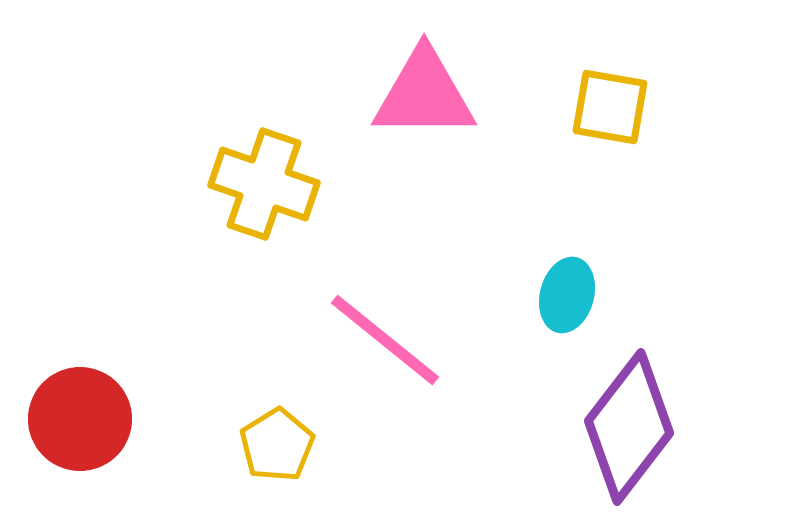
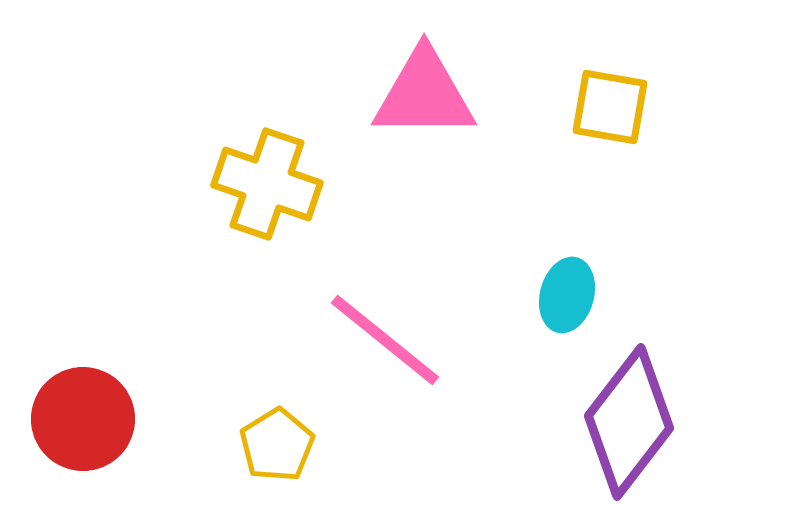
yellow cross: moved 3 px right
red circle: moved 3 px right
purple diamond: moved 5 px up
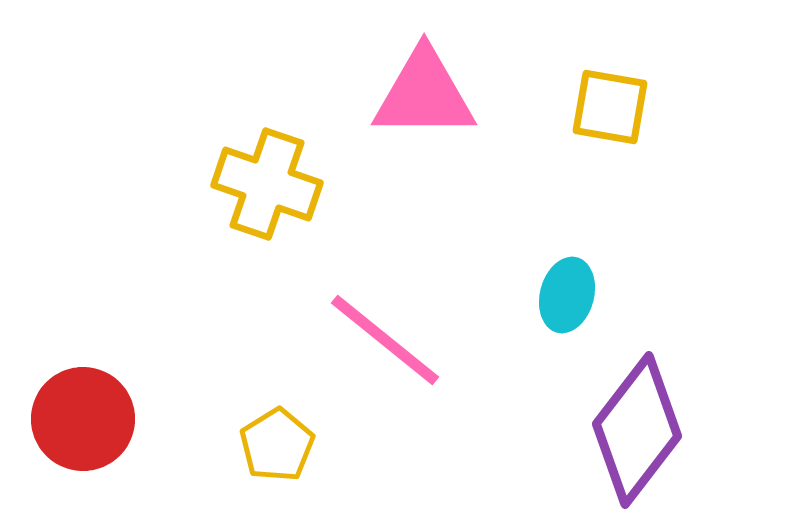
purple diamond: moved 8 px right, 8 px down
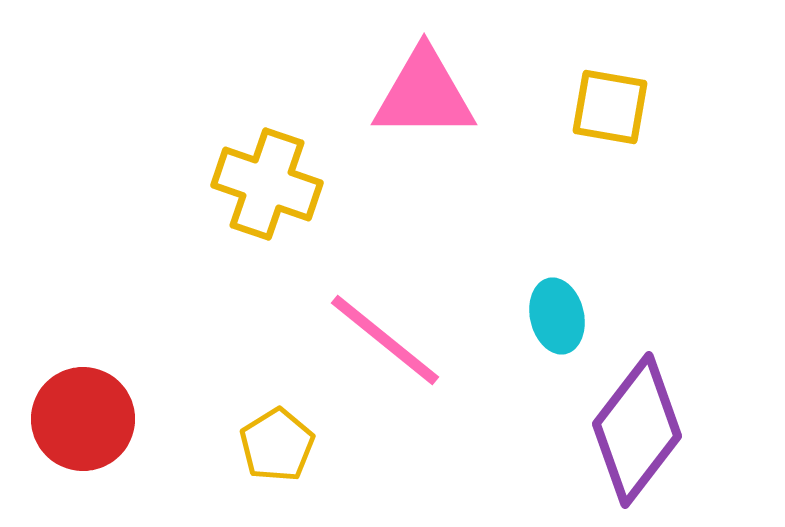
cyan ellipse: moved 10 px left, 21 px down; rotated 28 degrees counterclockwise
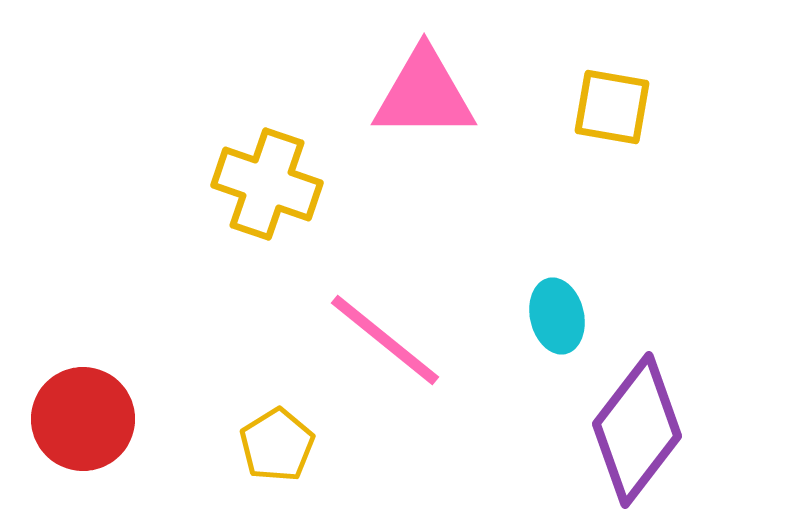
yellow square: moved 2 px right
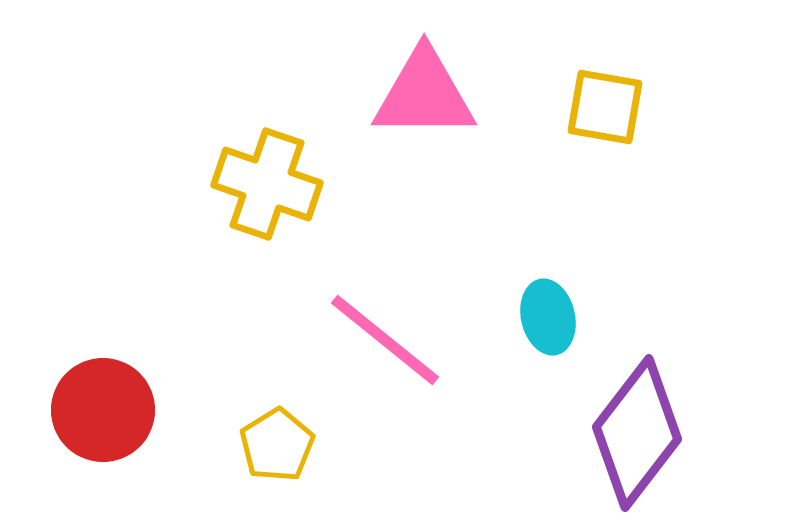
yellow square: moved 7 px left
cyan ellipse: moved 9 px left, 1 px down
red circle: moved 20 px right, 9 px up
purple diamond: moved 3 px down
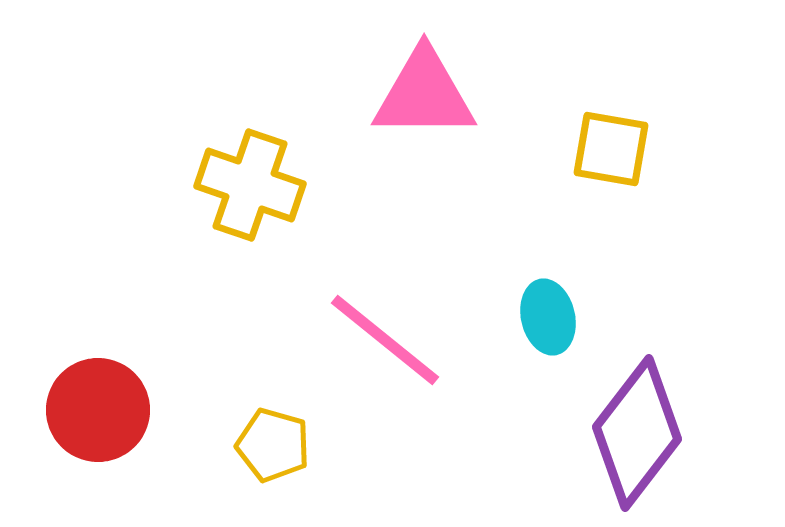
yellow square: moved 6 px right, 42 px down
yellow cross: moved 17 px left, 1 px down
red circle: moved 5 px left
yellow pentagon: moved 4 px left; rotated 24 degrees counterclockwise
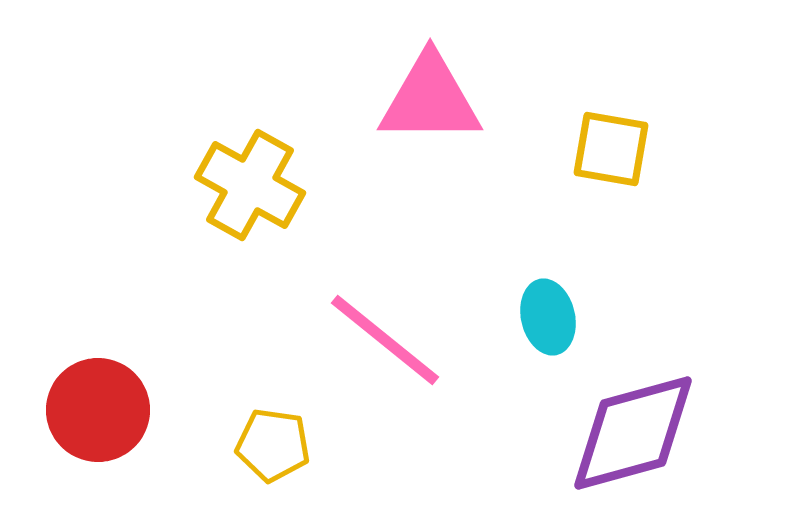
pink triangle: moved 6 px right, 5 px down
yellow cross: rotated 10 degrees clockwise
purple diamond: moved 4 px left; rotated 37 degrees clockwise
yellow pentagon: rotated 8 degrees counterclockwise
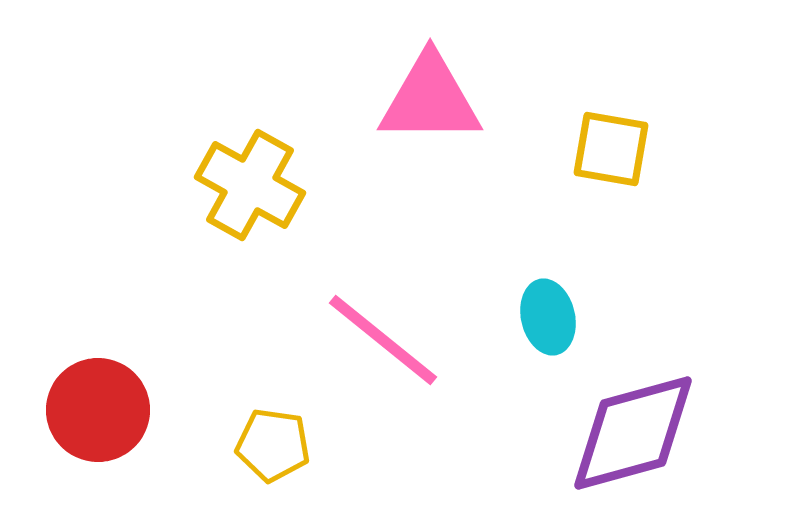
pink line: moved 2 px left
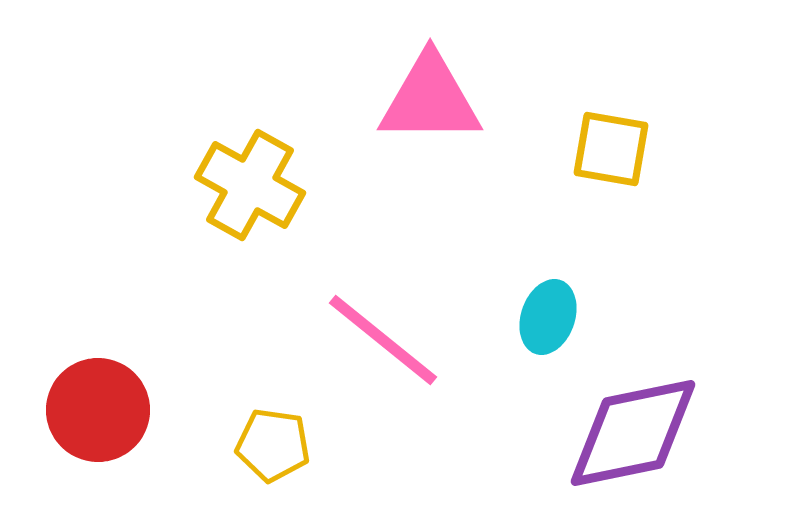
cyan ellipse: rotated 32 degrees clockwise
purple diamond: rotated 4 degrees clockwise
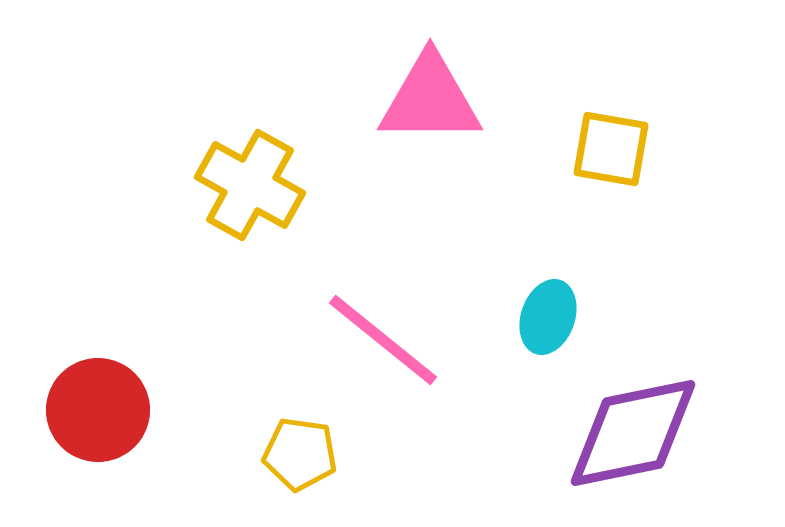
yellow pentagon: moved 27 px right, 9 px down
